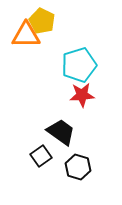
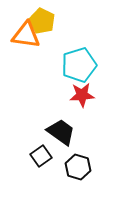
orange triangle: rotated 8 degrees clockwise
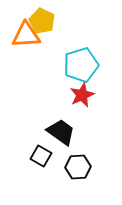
orange triangle: rotated 12 degrees counterclockwise
cyan pentagon: moved 2 px right
red star: rotated 20 degrees counterclockwise
black square: rotated 25 degrees counterclockwise
black hexagon: rotated 20 degrees counterclockwise
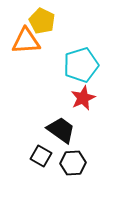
orange triangle: moved 6 px down
red star: moved 1 px right, 3 px down
black trapezoid: moved 2 px up
black hexagon: moved 5 px left, 4 px up
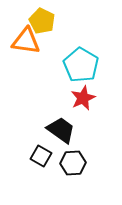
orange triangle: rotated 12 degrees clockwise
cyan pentagon: rotated 24 degrees counterclockwise
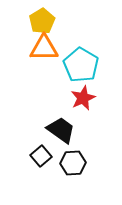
yellow pentagon: rotated 15 degrees clockwise
orange triangle: moved 18 px right, 7 px down; rotated 8 degrees counterclockwise
black square: rotated 20 degrees clockwise
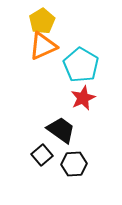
orange triangle: moved 1 px left, 2 px up; rotated 24 degrees counterclockwise
black square: moved 1 px right, 1 px up
black hexagon: moved 1 px right, 1 px down
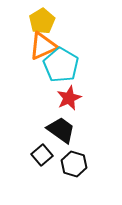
cyan pentagon: moved 20 px left
red star: moved 14 px left
black hexagon: rotated 20 degrees clockwise
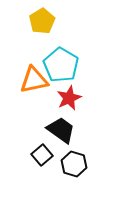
orange triangle: moved 9 px left, 34 px down; rotated 12 degrees clockwise
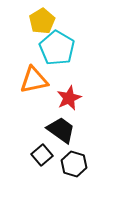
cyan pentagon: moved 4 px left, 17 px up
